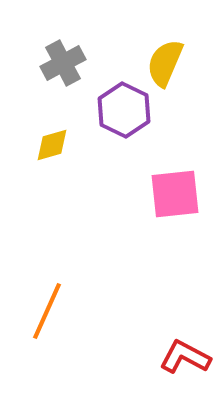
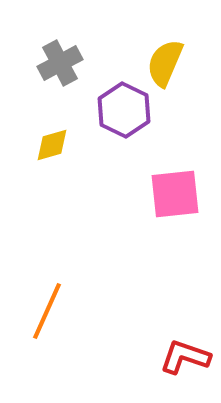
gray cross: moved 3 px left
red L-shape: rotated 9 degrees counterclockwise
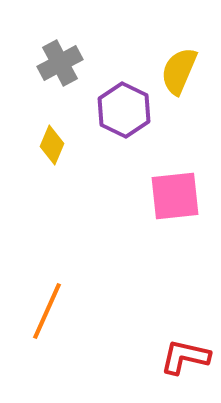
yellow semicircle: moved 14 px right, 8 px down
yellow diamond: rotated 51 degrees counterclockwise
pink square: moved 2 px down
red L-shape: rotated 6 degrees counterclockwise
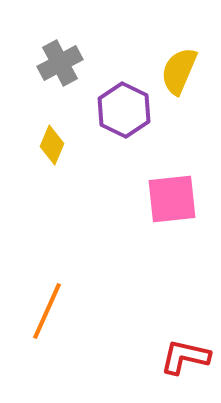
pink square: moved 3 px left, 3 px down
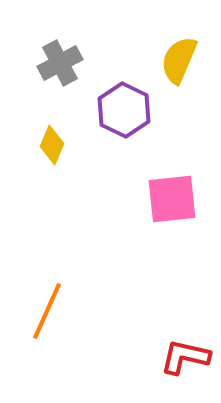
yellow semicircle: moved 11 px up
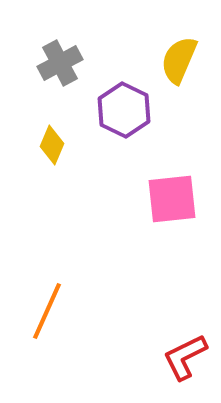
red L-shape: rotated 39 degrees counterclockwise
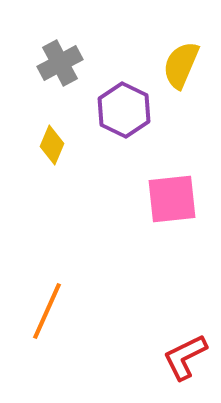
yellow semicircle: moved 2 px right, 5 px down
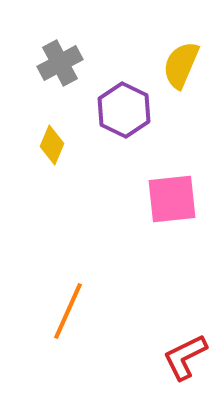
orange line: moved 21 px right
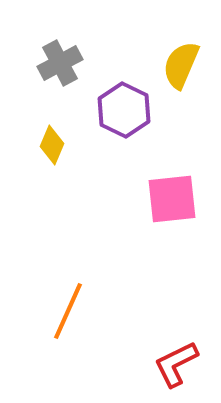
red L-shape: moved 9 px left, 7 px down
